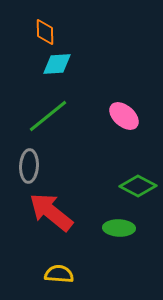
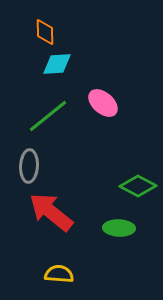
pink ellipse: moved 21 px left, 13 px up
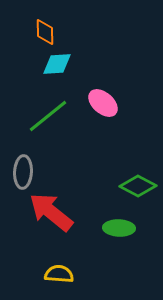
gray ellipse: moved 6 px left, 6 px down
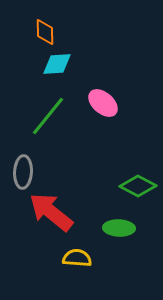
green line: rotated 12 degrees counterclockwise
yellow semicircle: moved 18 px right, 16 px up
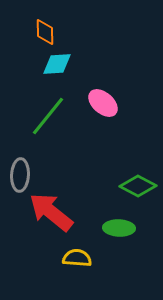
gray ellipse: moved 3 px left, 3 px down
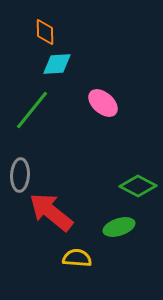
green line: moved 16 px left, 6 px up
green ellipse: moved 1 px up; rotated 20 degrees counterclockwise
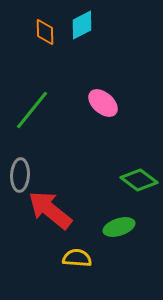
cyan diamond: moved 25 px right, 39 px up; rotated 24 degrees counterclockwise
green diamond: moved 1 px right, 6 px up; rotated 9 degrees clockwise
red arrow: moved 1 px left, 2 px up
